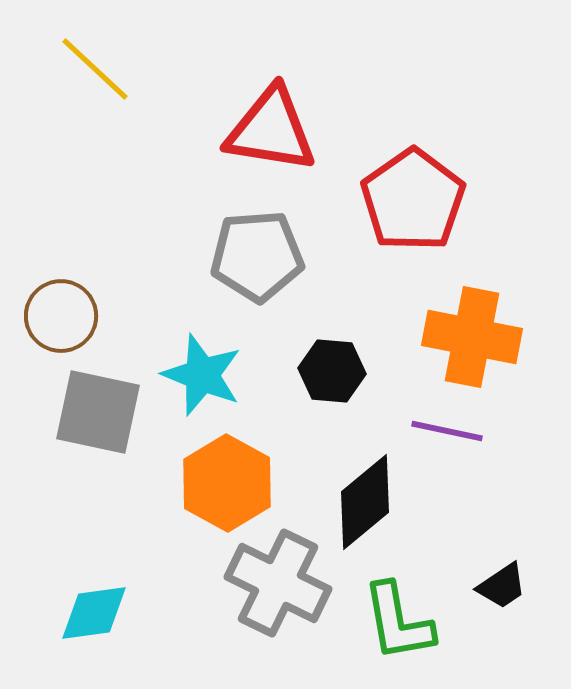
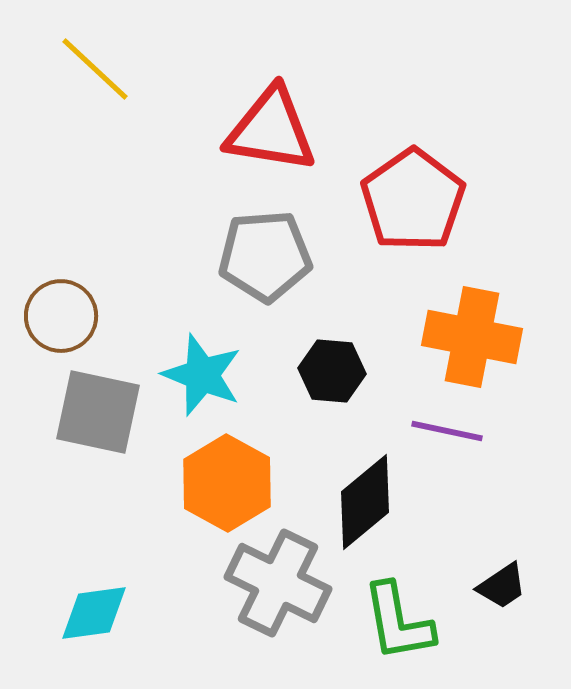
gray pentagon: moved 8 px right
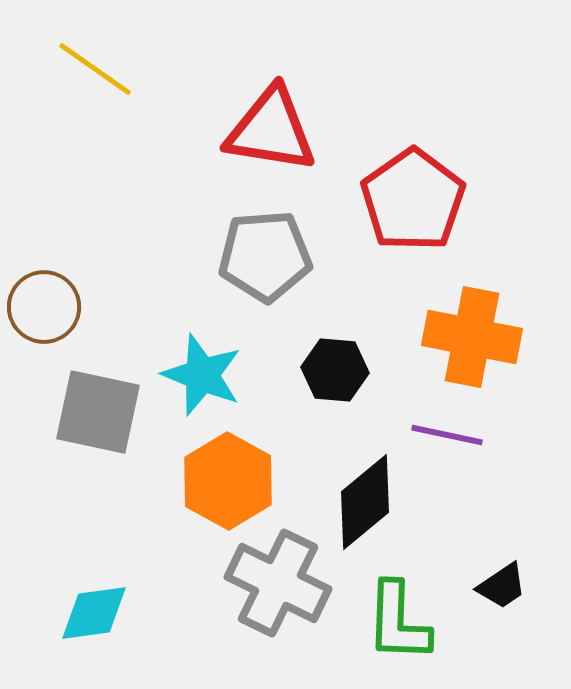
yellow line: rotated 8 degrees counterclockwise
brown circle: moved 17 px left, 9 px up
black hexagon: moved 3 px right, 1 px up
purple line: moved 4 px down
orange hexagon: moved 1 px right, 2 px up
green L-shape: rotated 12 degrees clockwise
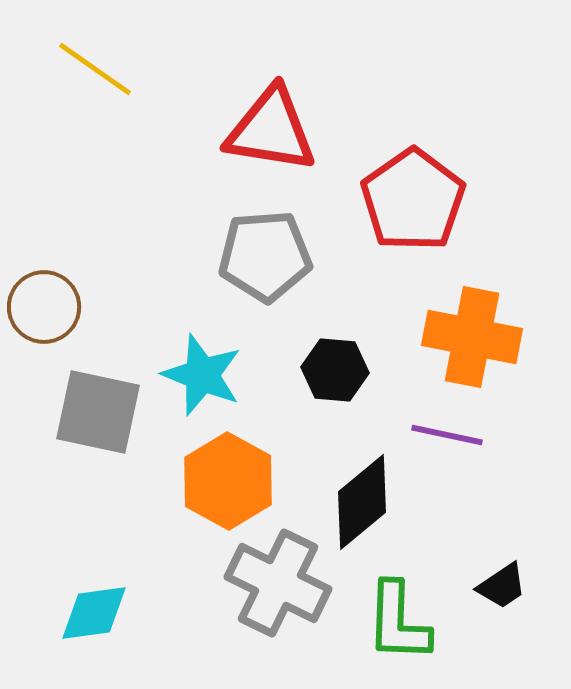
black diamond: moved 3 px left
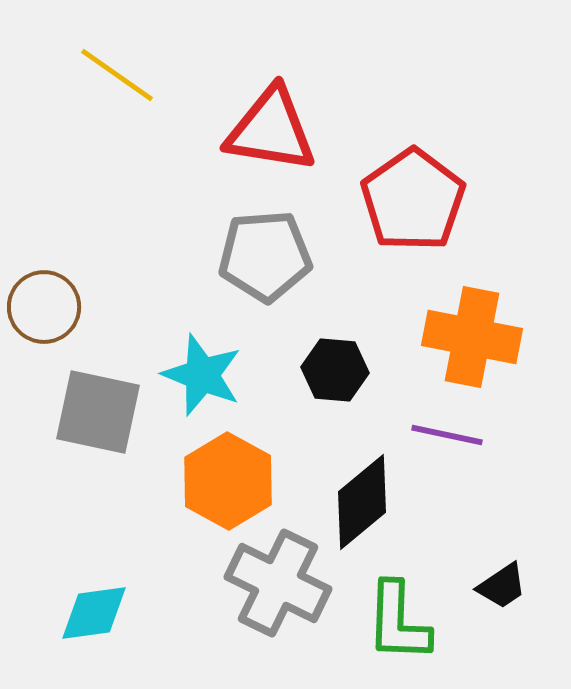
yellow line: moved 22 px right, 6 px down
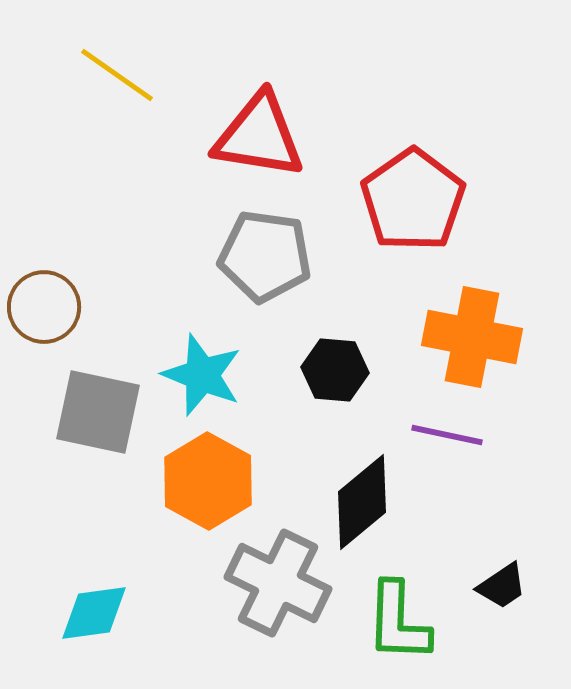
red triangle: moved 12 px left, 6 px down
gray pentagon: rotated 12 degrees clockwise
orange hexagon: moved 20 px left
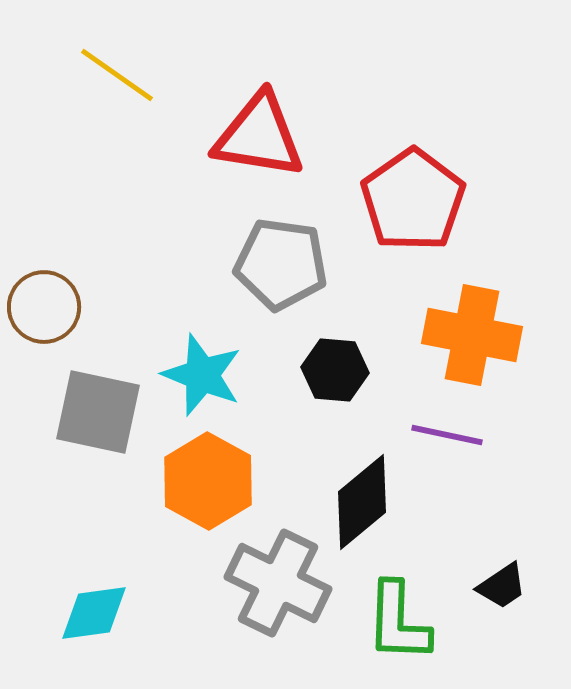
gray pentagon: moved 16 px right, 8 px down
orange cross: moved 2 px up
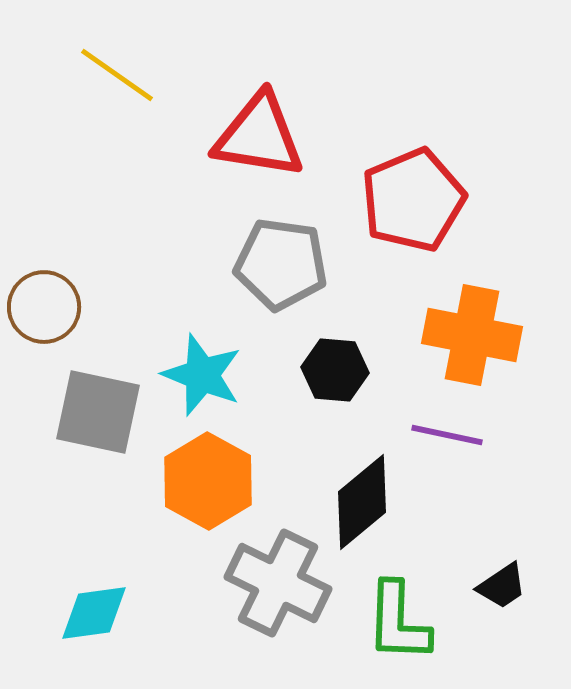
red pentagon: rotated 12 degrees clockwise
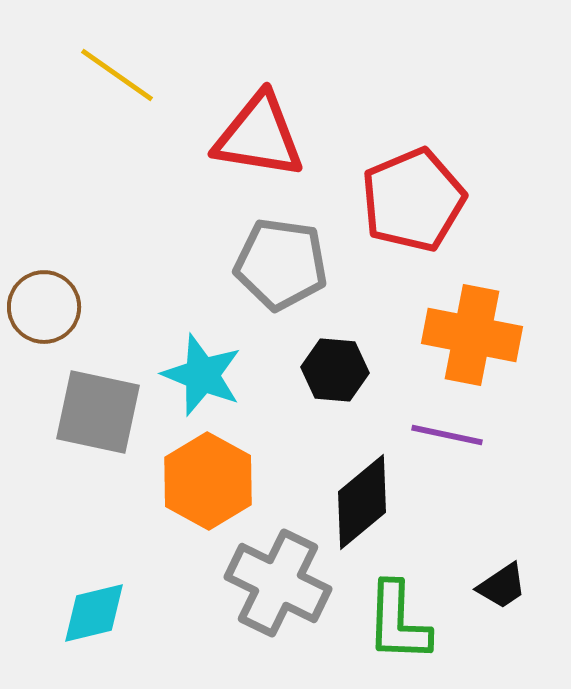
cyan diamond: rotated 6 degrees counterclockwise
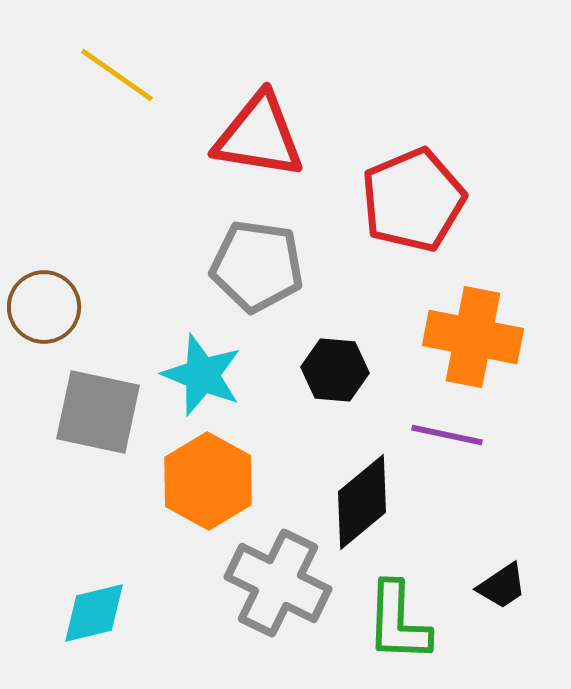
gray pentagon: moved 24 px left, 2 px down
orange cross: moved 1 px right, 2 px down
